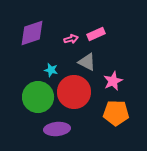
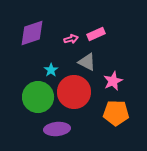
cyan star: rotated 24 degrees clockwise
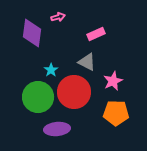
purple diamond: rotated 64 degrees counterclockwise
pink arrow: moved 13 px left, 22 px up
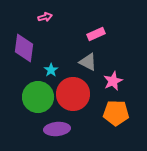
pink arrow: moved 13 px left
purple diamond: moved 8 px left, 15 px down
gray triangle: moved 1 px right
red circle: moved 1 px left, 2 px down
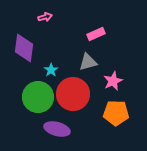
gray triangle: rotated 42 degrees counterclockwise
purple ellipse: rotated 20 degrees clockwise
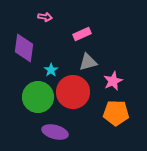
pink arrow: rotated 24 degrees clockwise
pink rectangle: moved 14 px left
red circle: moved 2 px up
purple ellipse: moved 2 px left, 3 px down
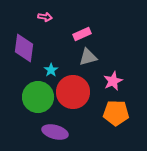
gray triangle: moved 5 px up
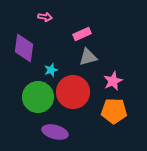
cyan star: rotated 16 degrees clockwise
orange pentagon: moved 2 px left, 2 px up
